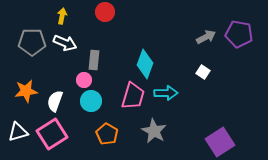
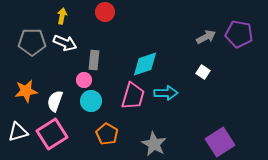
cyan diamond: rotated 52 degrees clockwise
gray star: moved 13 px down
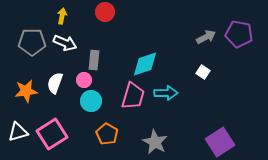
white semicircle: moved 18 px up
gray star: moved 1 px right, 2 px up
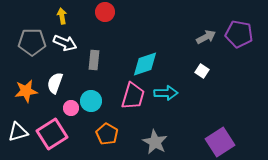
yellow arrow: rotated 21 degrees counterclockwise
white square: moved 1 px left, 1 px up
pink circle: moved 13 px left, 28 px down
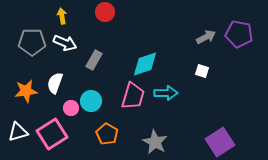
gray rectangle: rotated 24 degrees clockwise
white square: rotated 16 degrees counterclockwise
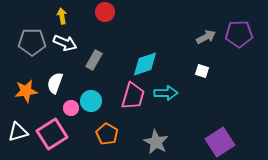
purple pentagon: rotated 12 degrees counterclockwise
gray star: moved 1 px right
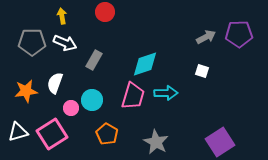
cyan circle: moved 1 px right, 1 px up
